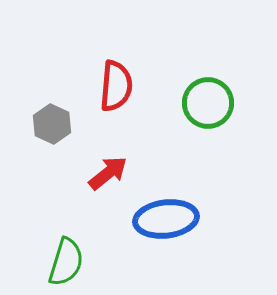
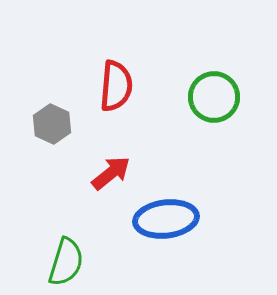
green circle: moved 6 px right, 6 px up
red arrow: moved 3 px right
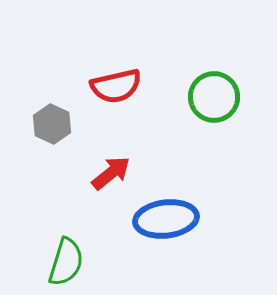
red semicircle: rotated 72 degrees clockwise
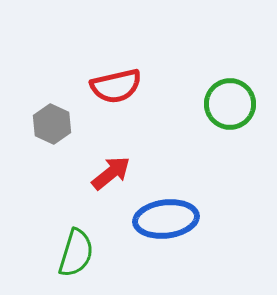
green circle: moved 16 px right, 7 px down
green semicircle: moved 10 px right, 9 px up
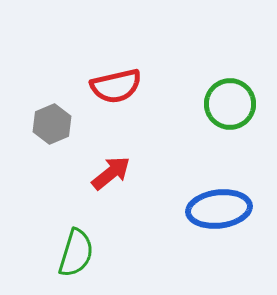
gray hexagon: rotated 12 degrees clockwise
blue ellipse: moved 53 px right, 10 px up
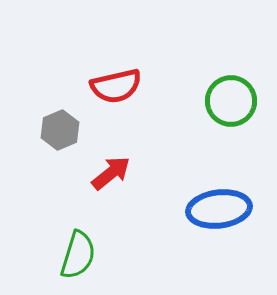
green circle: moved 1 px right, 3 px up
gray hexagon: moved 8 px right, 6 px down
green semicircle: moved 2 px right, 2 px down
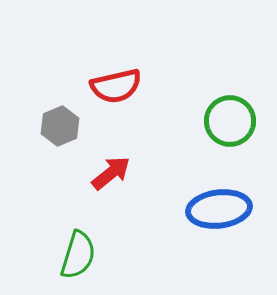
green circle: moved 1 px left, 20 px down
gray hexagon: moved 4 px up
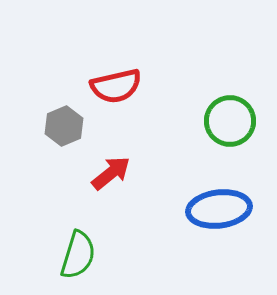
gray hexagon: moved 4 px right
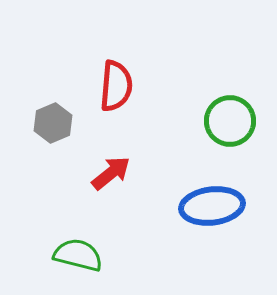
red semicircle: rotated 72 degrees counterclockwise
gray hexagon: moved 11 px left, 3 px up
blue ellipse: moved 7 px left, 3 px up
green semicircle: rotated 93 degrees counterclockwise
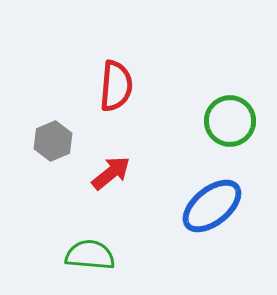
gray hexagon: moved 18 px down
blue ellipse: rotated 32 degrees counterclockwise
green semicircle: moved 12 px right; rotated 9 degrees counterclockwise
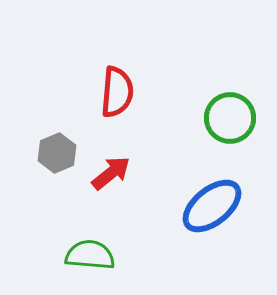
red semicircle: moved 1 px right, 6 px down
green circle: moved 3 px up
gray hexagon: moved 4 px right, 12 px down
